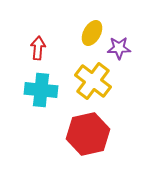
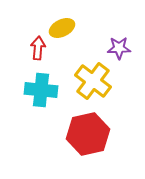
yellow ellipse: moved 30 px left, 5 px up; rotated 35 degrees clockwise
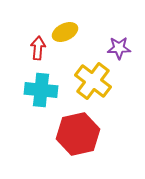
yellow ellipse: moved 3 px right, 4 px down
red hexagon: moved 10 px left
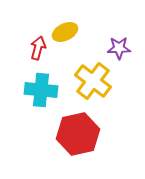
red arrow: rotated 10 degrees clockwise
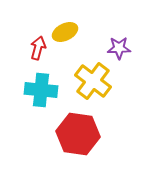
red hexagon: rotated 21 degrees clockwise
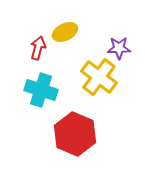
yellow cross: moved 6 px right, 4 px up
cyan cross: rotated 12 degrees clockwise
red hexagon: moved 3 px left; rotated 15 degrees clockwise
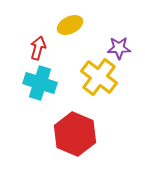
yellow ellipse: moved 5 px right, 7 px up
cyan cross: moved 1 px left, 7 px up
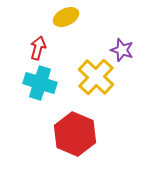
yellow ellipse: moved 4 px left, 8 px up
purple star: moved 3 px right, 2 px down; rotated 20 degrees clockwise
yellow cross: moved 3 px left; rotated 6 degrees clockwise
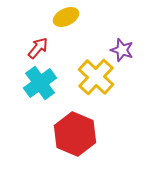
red arrow: rotated 25 degrees clockwise
cyan cross: rotated 36 degrees clockwise
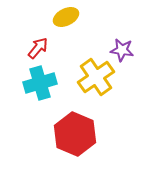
purple star: rotated 10 degrees counterclockwise
yellow cross: rotated 12 degrees clockwise
cyan cross: rotated 20 degrees clockwise
